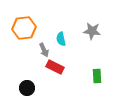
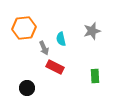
gray star: rotated 24 degrees counterclockwise
gray arrow: moved 2 px up
green rectangle: moved 2 px left
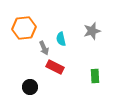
black circle: moved 3 px right, 1 px up
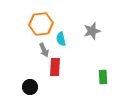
orange hexagon: moved 17 px right, 4 px up
gray arrow: moved 2 px down
red rectangle: rotated 66 degrees clockwise
green rectangle: moved 8 px right, 1 px down
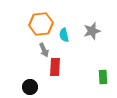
cyan semicircle: moved 3 px right, 4 px up
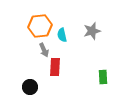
orange hexagon: moved 1 px left, 2 px down
cyan semicircle: moved 2 px left
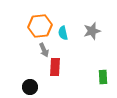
cyan semicircle: moved 1 px right, 2 px up
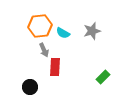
cyan semicircle: rotated 48 degrees counterclockwise
green rectangle: rotated 48 degrees clockwise
